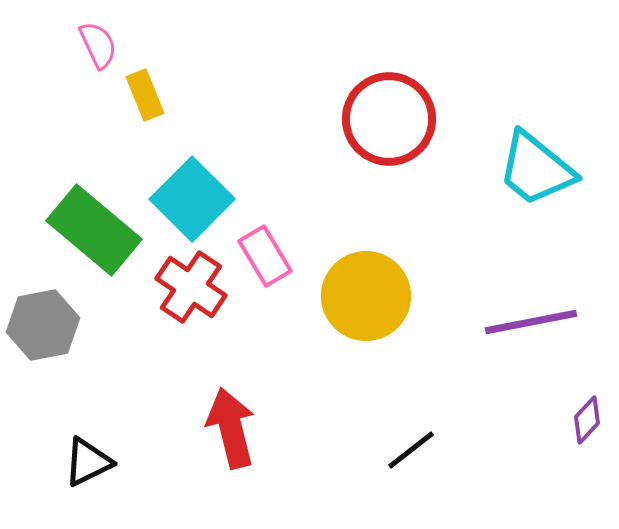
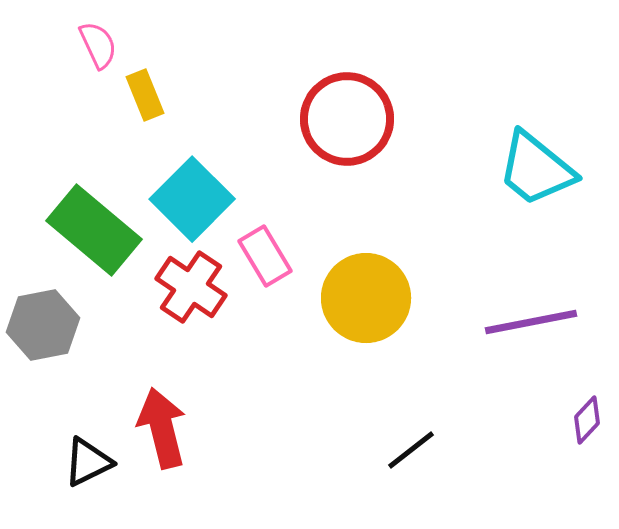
red circle: moved 42 px left
yellow circle: moved 2 px down
red arrow: moved 69 px left
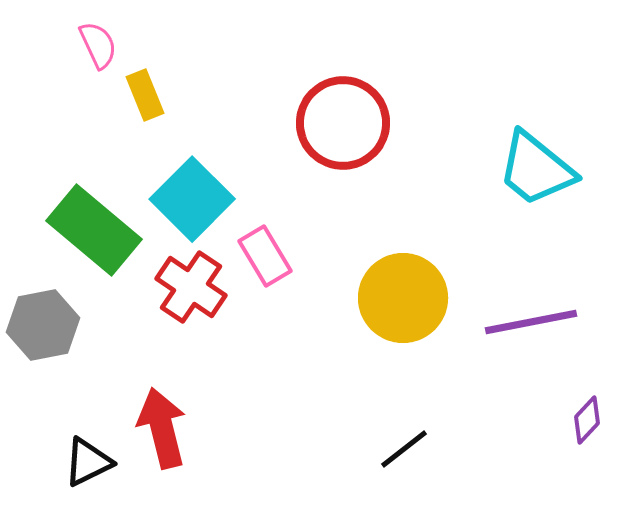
red circle: moved 4 px left, 4 px down
yellow circle: moved 37 px right
black line: moved 7 px left, 1 px up
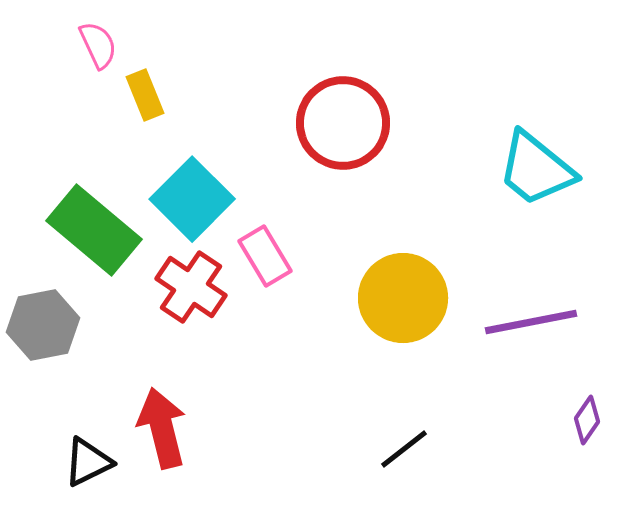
purple diamond: rotated 9 degrees counterclockwise
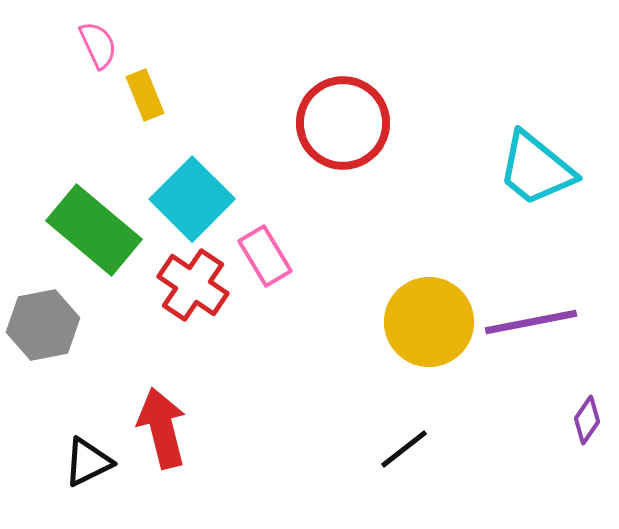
red cross: moved 2 px right, 2 px up
yellow circle: moved 26 px right, 24 px down
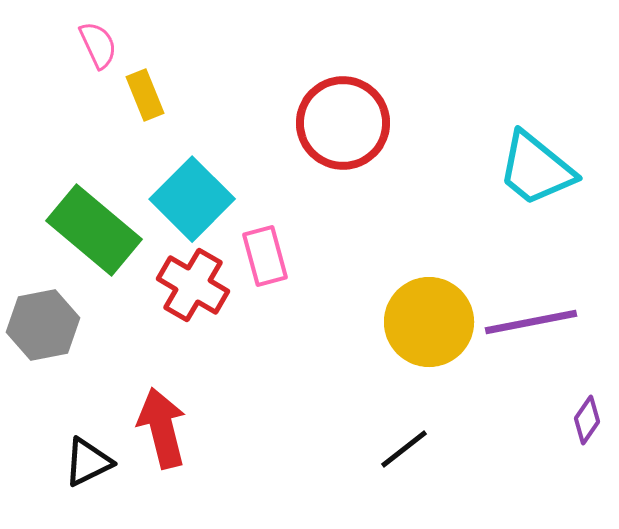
pink rectangle: rotated 16 degrees clockwise
red cross: rotated 4 degrees counterclockwise
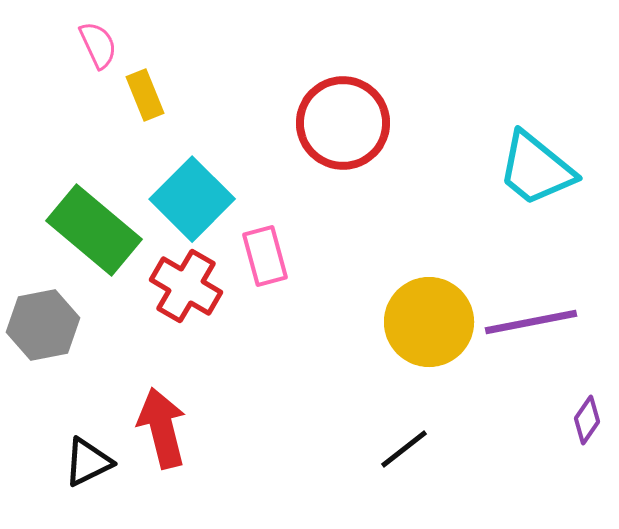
red cross: moved 7 px left, 1 px down
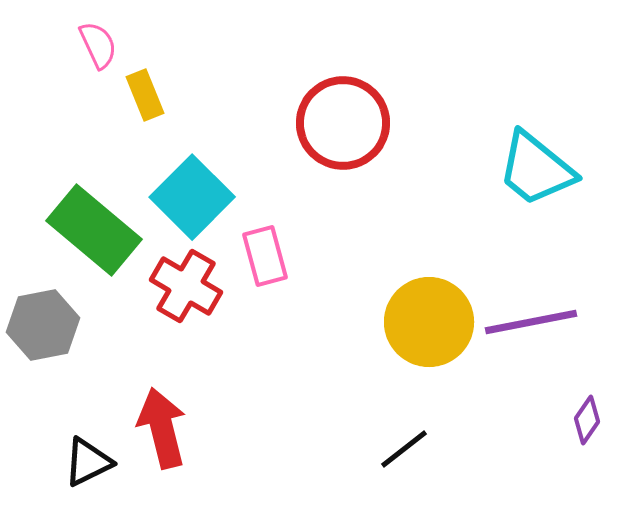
cyan square: moved 2 px up
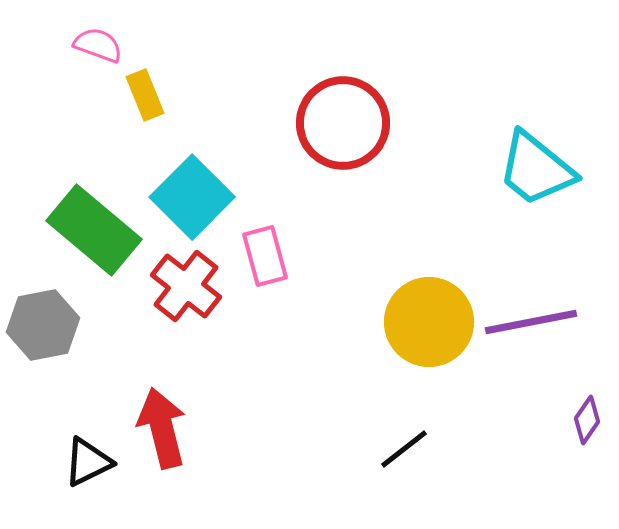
pink semicircle: rotated 45 degrees counterclockwise
red cross: rotated 8 degrees clockwise
